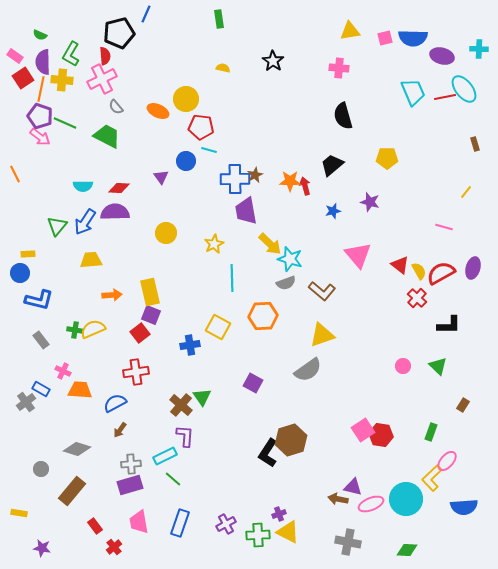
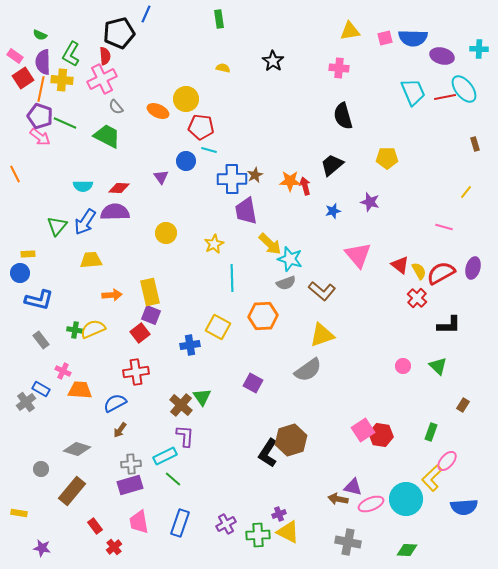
blue cross at (235, 179): moved 3 px left
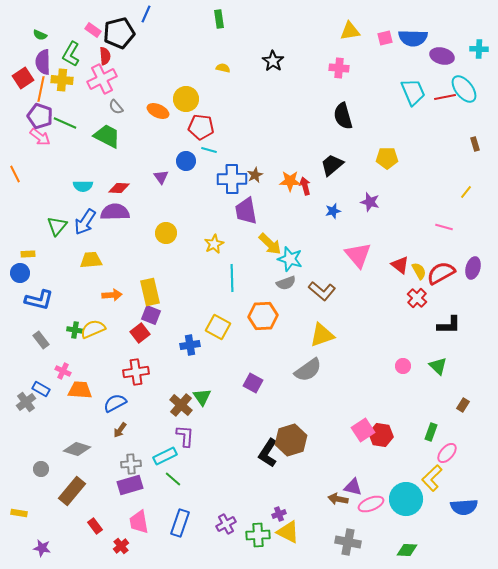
pink rectangle at (15, 56): moved 78 px right, 26 px up
pink ellipse at (447, 461): moved 8 px up
red cross at (114, 547): moved 7 px right, 1 px up
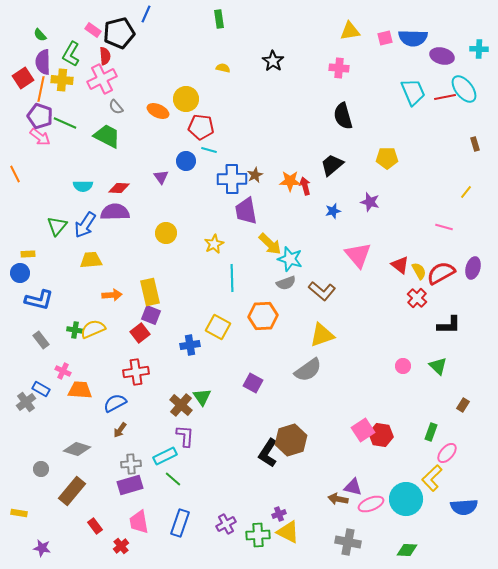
green semicircle at (40, 35): rotated 24 degrees clockwise
blue arrow at (85, 222): moved 3 px down
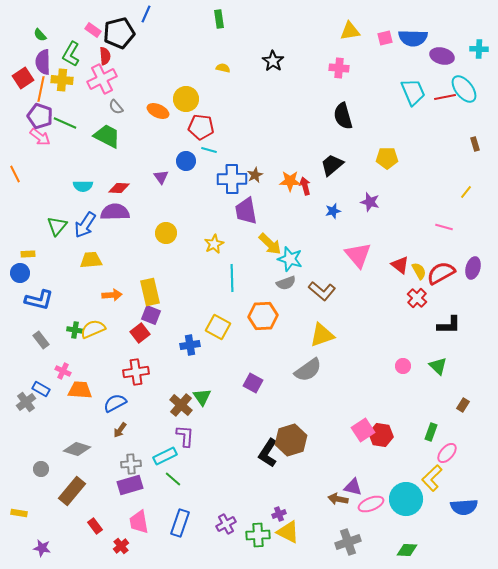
gray cross at (348, 542): rotated 30 degrees counterclockwise
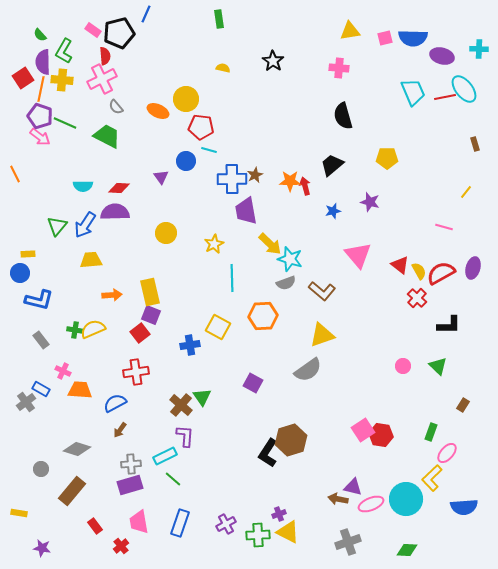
green L-shape at (71, 54): moved 7 px left, 3 px up
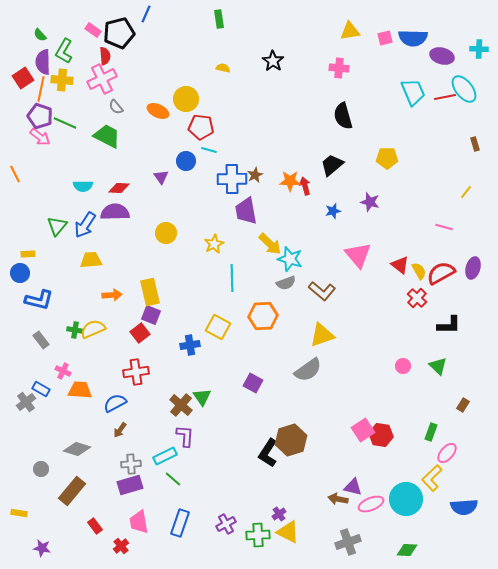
purple cross at (279, 514): rotated 16 degrees counterclockwise
